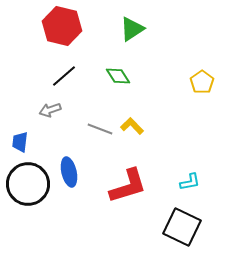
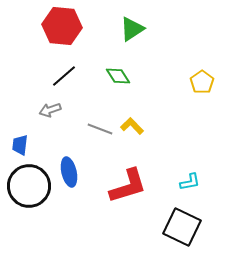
red hexagon: rotated 9 degrees counterclockwise
blue trapezoid: moved 3 px down
black circle: moved 1 px right, 2 px down
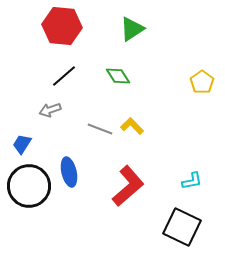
blue trapezoid: moved 2 px right, 1 px up; rotated 25 degrees clockwise
cyan L-shape: moved 2 px right, 1 px up
red L-shape: rotated 24 degrees counterclockwise
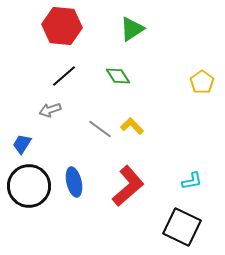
gray line: rotated 15 degrees clockwise
blue ellipse: moved 5 px right, 10 px down
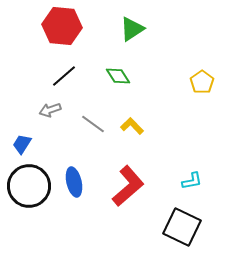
gray line: moved 7 px left, 5 px up
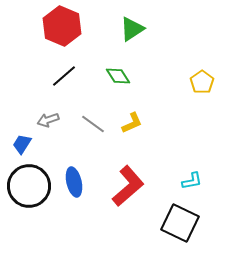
red hexagon: rotated 18 degrees clockwise
gray arrow: moved 2 px left, 10 px down
yellow L-shape: moved 3 px up; rotated 110 degrees clockwise
black square: moved 2 px left, 4 px up
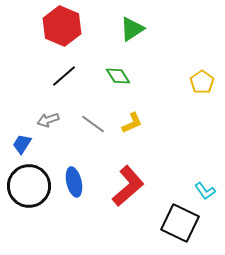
cyan L-shape: moved 13 px right, 10 px down; rotated 65 degrees clockwise
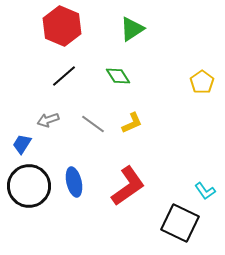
red L-shape: rotated 6 degrees clockwise
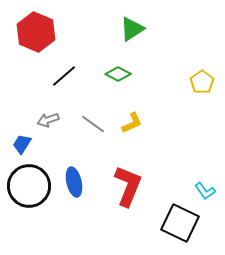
red hexagon: moved 26 px left, 6 px down
green diamond: moved 2 px up; rotated 30 degrees counterclockwise
red L-shape: rotated 33 degrees counterclockwise
